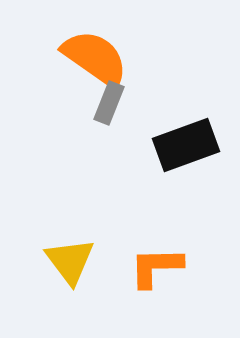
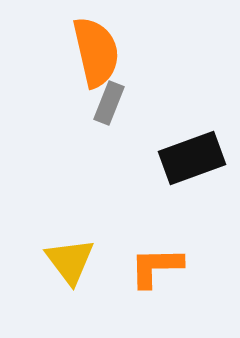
orange semicircle: moved 1 px right, 6 px up; rotated 42 degrees clockwise
black rectangle: moved 6 px right, 13 px down
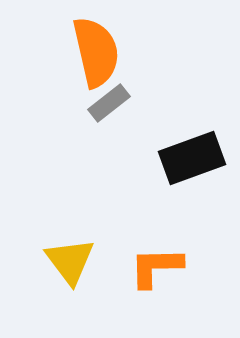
gray rectangle: rotated 30 degrees clockwise
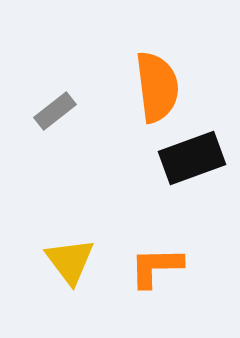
orange semicircle: moved 61 px right, 35 px down; rotated 6 degrees clockwise
gray rectangle: moved 54 px left, 8 px down
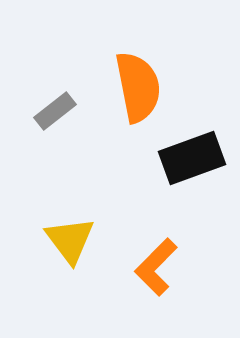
orange semicircle: moved 19 px left; rotated 4 degrees counterclockwise
yellow triangle: moved 21 px up
orange L-shape: rotated 44 degrees counterclockwise
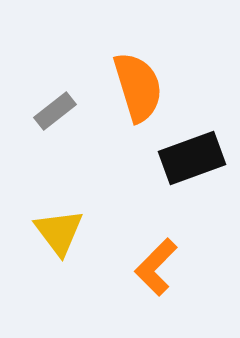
orange semicircle: rotated 6 degrees counterclockwise
yellow triangle: moved 11 px left, 8 px up
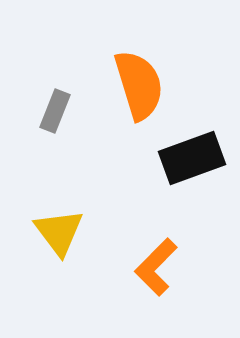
orange semicircle: moved 1 px right, 2 px up
gray rectangle: rotated 30 degrees counterclockwise
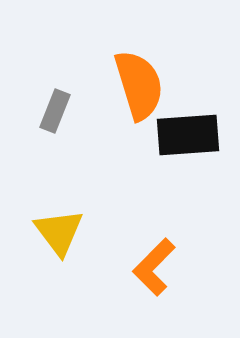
black rectangle: moved 4 px left, 23 px up; rotated 16 degrees clockwise
orange L-shape: moved 2 px left
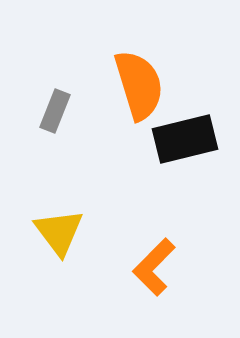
black rectangle: moved 3 px left, 4 px down; rotated 10 degrees counterclockwise
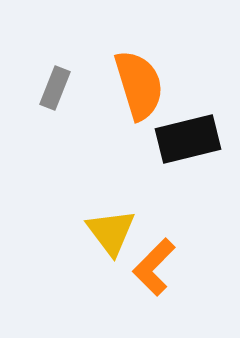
gray rectangle: moved 23 px up
black rectangle: moved 3 px right
yellow triangle: moved 52 px right
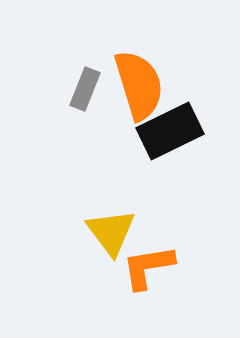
gray rectangle: moved 30 px right, 1 px down
black rectangle: moved 18 px left, 8 px up; rotated 12 degrees counterclockwise
orange L-shape: moved 6 px left; rotated 36 degrees clockwise
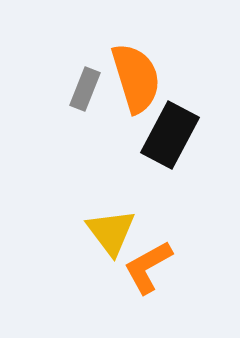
orange semicircle: moved 3 px left, 7 px up
black rectangle: moved 4 px down; rotated 36 degrees counterclockwise
orange L-shape: rotated 20 degrees counterclockwise
